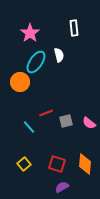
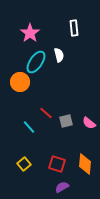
red line: rotated 64 degrees clockwise
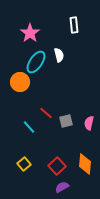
white rectangle: moved 3 px up
pink semicircle: rotated 64 degrees clockwise
red square: moved 2 px down; rotated 30 degrees clockwise
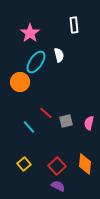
purple semicircle: moved 4 px left, 1 px up; rotated 56 degrees clockwise
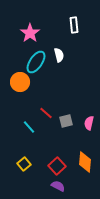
orange diamond: moved 2 px up
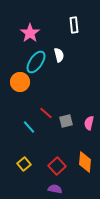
purple semicircle: moved 3 px left, 3 px down; rotated 16 degrees counterclockwise
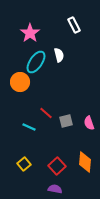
white rectangle: rotated 21 degrees counterclockwise
pink semicircle: rotated 32 degrees counterclockwise
cyan line: rotated 24 degrees counterclockwise
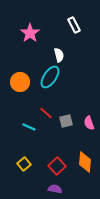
cyan ellipse: moved 14 px right, 15 px down
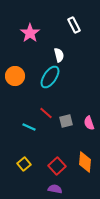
orange circle: moved 5 px left, 6 px up
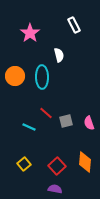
cyan ellipse: moved 8 px left; rotated 35 degrees counterclockwise
